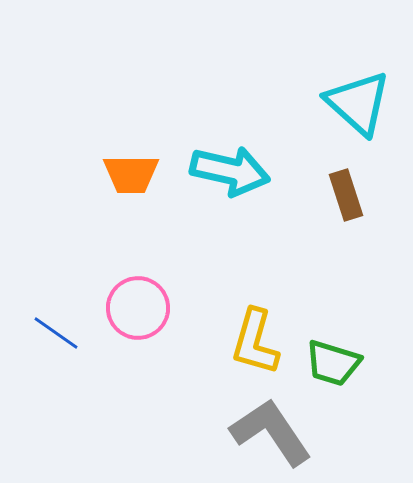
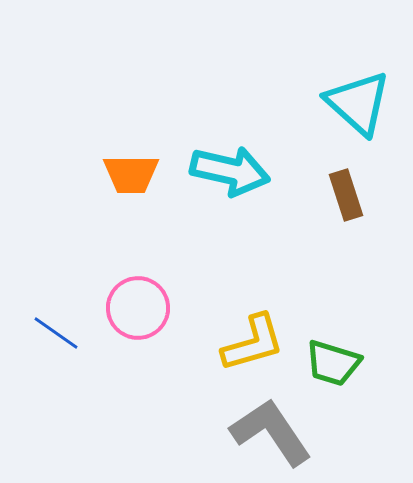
yellow L-shape: moved 2 px left, 1 px down; rotated 122 degrees counterclockwise
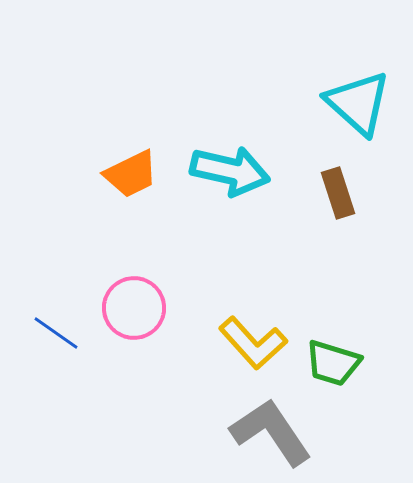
orange trapezoid: rotated 26 degrees counterclockwise
brown rectangle: moved 8 px left, 2 px up
pink circle: moved 4 px left
yellow L-shape: rotated 64 degrees clockwise
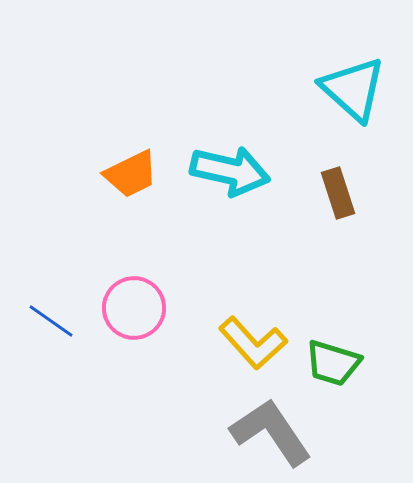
cyan triangle: moved 5 px left, 14 px up
blue line: moved 5 px left, 12 px up
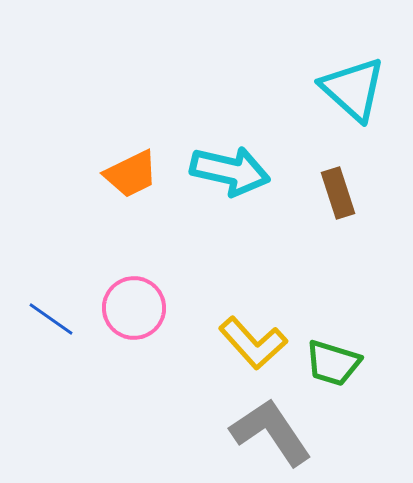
blue line: moved 2 px up
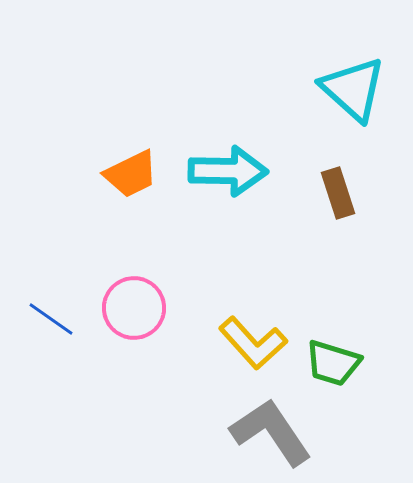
cyan arrow: moved 2 px left; rotated 12 degrees counterclockwise
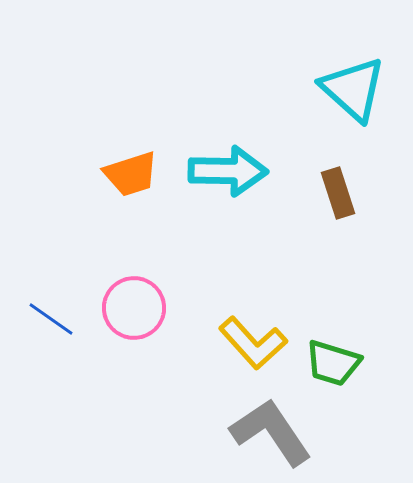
orange trapezoid: rotated 8 degrees clockwise
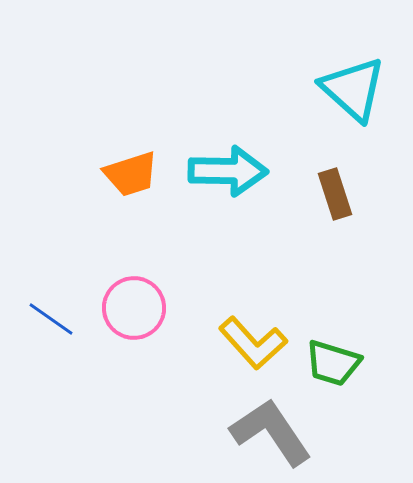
brown rectangle: moved 3 px left, 1 px down
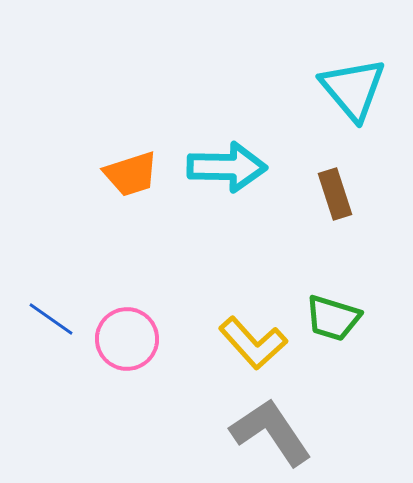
cyan triangle: rotated 8 degrees clockwise
cyan arrow: moved 1 px left, 4 px up
pink circle: moved 7 px left, 31 px down
green trapezoid: moved 45 px up
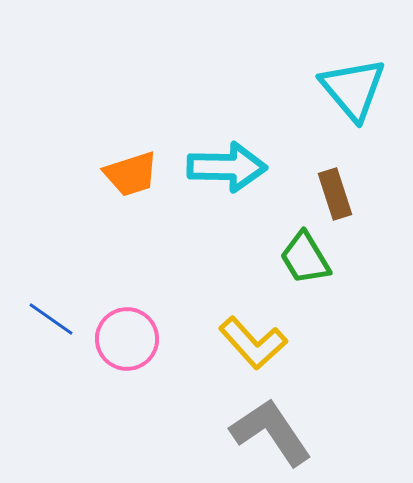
green trapezoid: moved 28 px left, 60 px up; rotated 42 degrees clockwise
